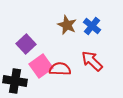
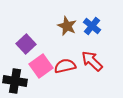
brown star: moved 1 px down
red semicircle: moved 5 px right, 3 px up; rotated 15 degrees counterclockwise
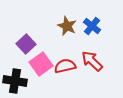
pink square: moved 2 px up
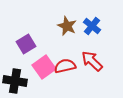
purple square: rotated 12 degrees clockwise
pink square: moved 3 px right, 3 px down
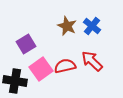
pink square: moved 3 px left, 2 px down
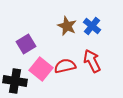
red arrow: rotated 20 degrees clockwise
pink square: rotated 15 degrees counterclockwise
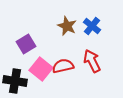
red semicircle: moved 2 px left
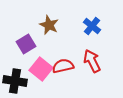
brown star: moved 18 px left, 1 px up
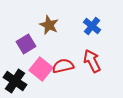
black cross: rotated 25 degrees clockwise
